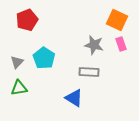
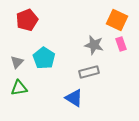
gray rectangle: rotated 18 degrees counterclockwise
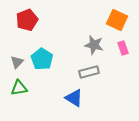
pink rectangle: moved 2 px right, 4 px down
cyan pentagon: moved 2 px left, 1 px down
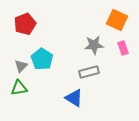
red pentagon: moved 2 px left, 4 px down
gray star: rotated 18 degrees counterclockwise
gray triangle: moved 4 px right, 4 px down
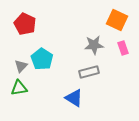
red pentagon: rotated 25 degrees counterclockwise
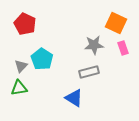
orange square: moved 1 px left, 3 px down
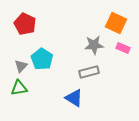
pink rectangle: rotated 48 degrees counterclockwise
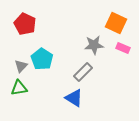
gray rectangle: moved 6 px left; rotated 30 degrees counterclockwise
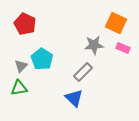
blue triangle: rotated 12 degrees clockwise
